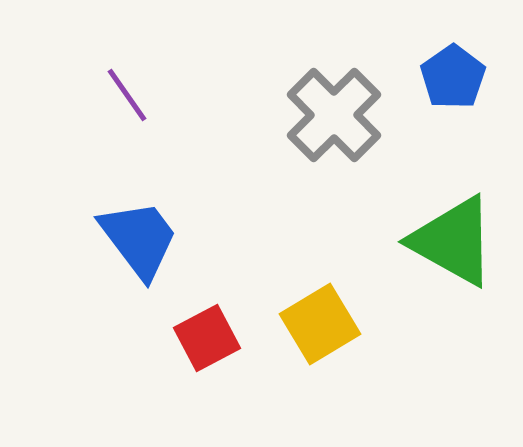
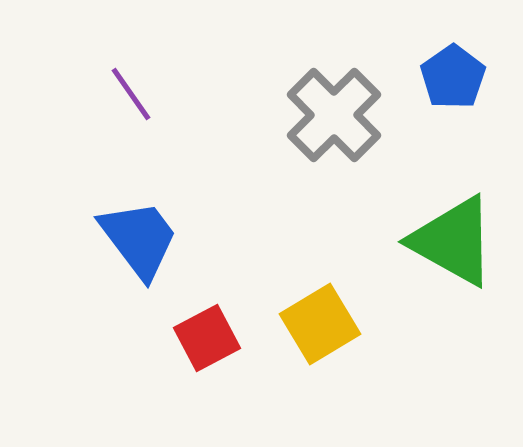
purple line: moved 4 px right, 1 px up
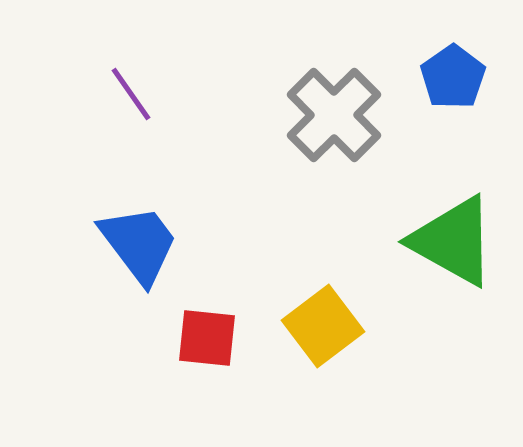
blue trapezoid: moved 5 px down
yellow square: moved 3 px right, 2 px down; rotated 6 degrees counterclockwise
red square: rotated 34 degrees clockwise
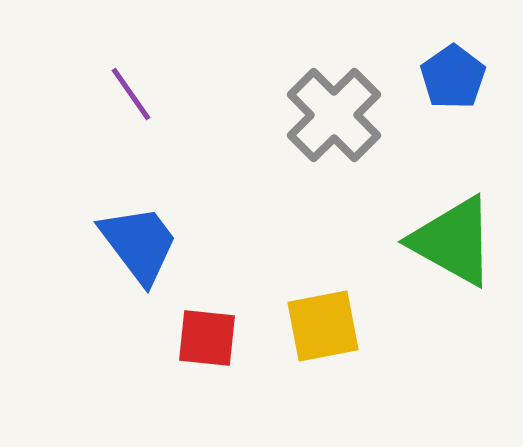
yellow square: rotated 26 degrees clockwise
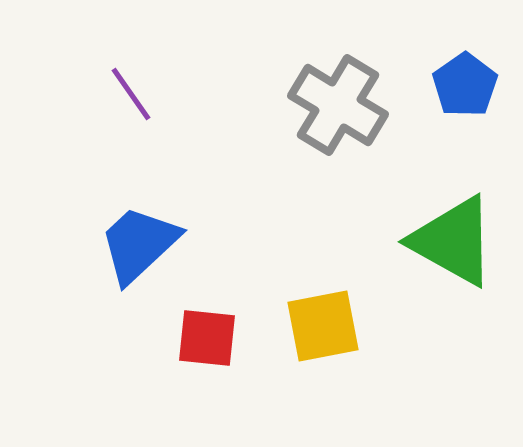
blue pentagon: moved 12 px right, 8 px down
gray cross: moved 4 px right, 10 px up; rotated 14 degrees counterclockwise
blue trapezoid: rotated 96 degrees counterclockwise
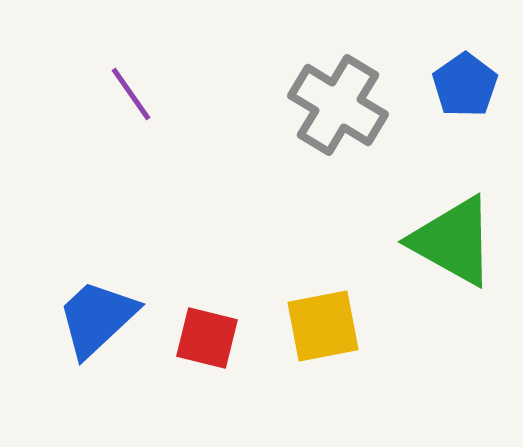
blue trapezoid: moved 42 px left, 74 px down
red square: rotated 8 degrees clockwise
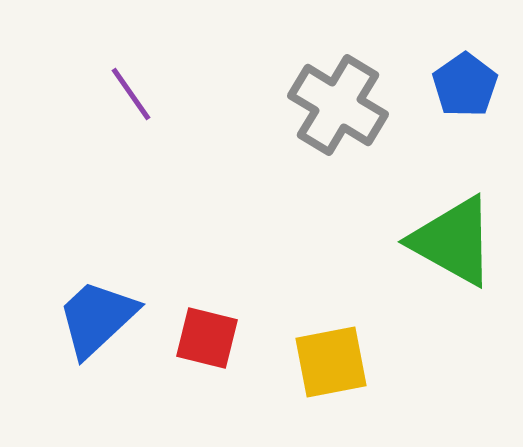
yellow square: moved 8 px right, 36 px down
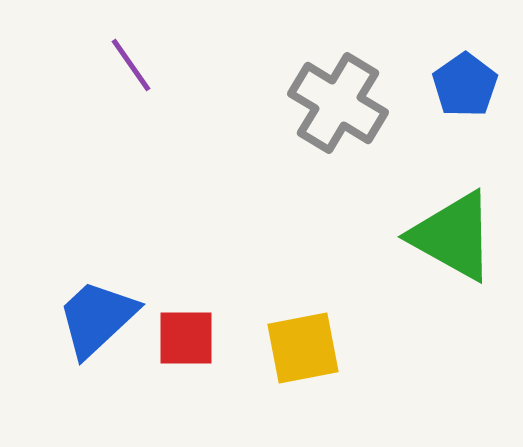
purple line: moved 29 px up
gray cross: moved 2 px up
green triangle: moved 5 px up
red square: moved 21 px left; rotated 14 degrees counterclockwise
yellow square: moved 28 px left, 14 px up
